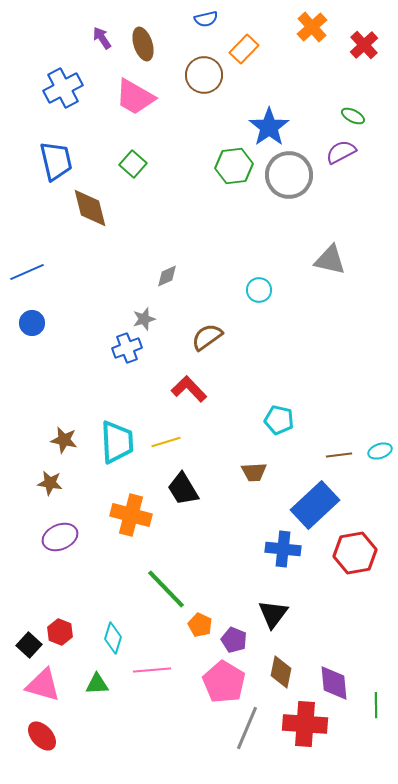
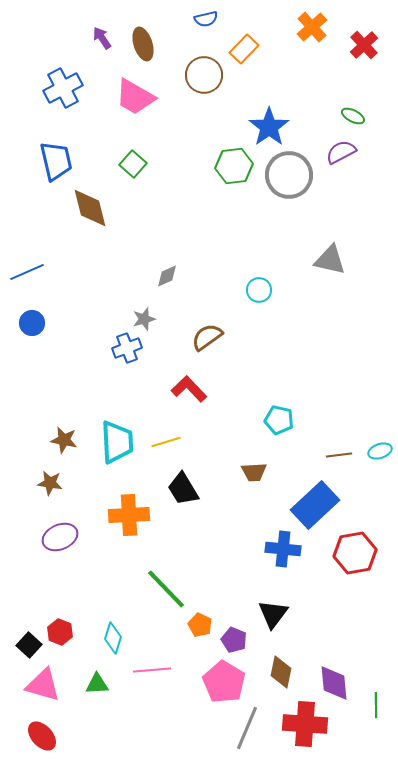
orange cross at (131, 515): moved 2 px left; rotated 18 degrees counterclockwise
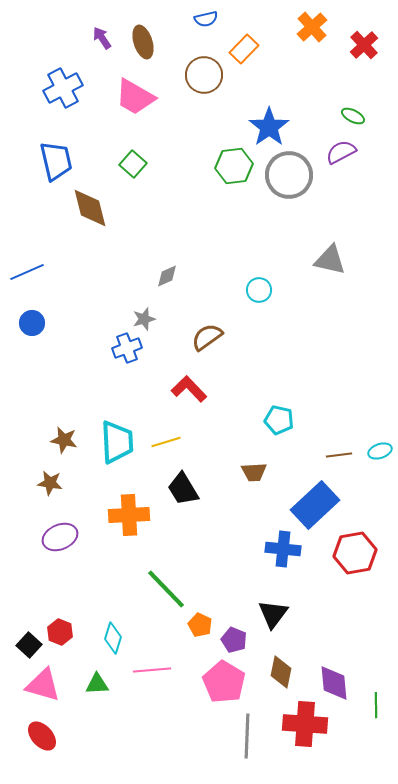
brown ellipse at (143, 44): moved 2 px up
gray line at (247, 728): moved 8 px down; rotated 21 degrees counterclockwise
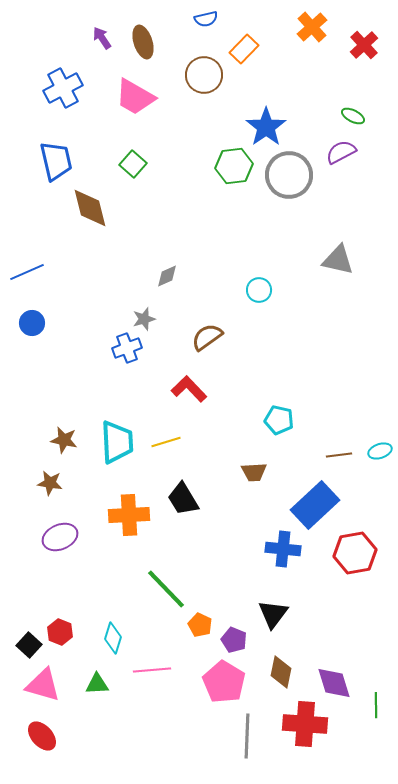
blue star at (269, 127): moved 3 px left
gray triangle at (330, 260): moved 8 px right
black trapezoid at (183, 489): moved 10 px down
purple diamond at (334, 683): rotated 12 degrees counterclockwise
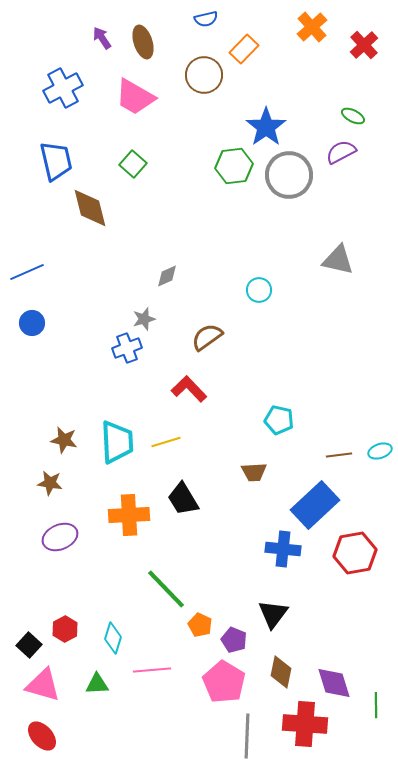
red hexagon at (60, 632): moved 5 px right, 3 px up; rotated 10 degrees clockwise
